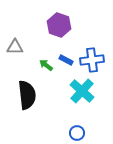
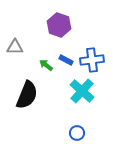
black semicircle: rotated 28 degrees clockwise
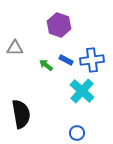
gray triangle: moved 1 px down
black semicircle: moved 6 px left, 19 px down; rotated 32 degrees counterclockwise
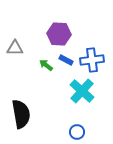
purple hexagon: moved 9 px down; rotated 15 degrees counterclockwise
blue circle: moved 1 px up
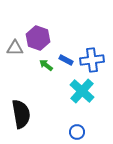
purple hexagon: moved 21 px left, 4 px down; rotated 15 degrees clockwise
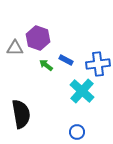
blue cross: moved 6 px right, 4 px down
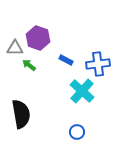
green arrow: moved 17 px left
